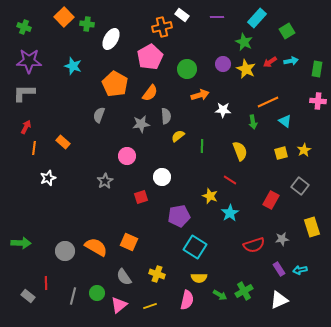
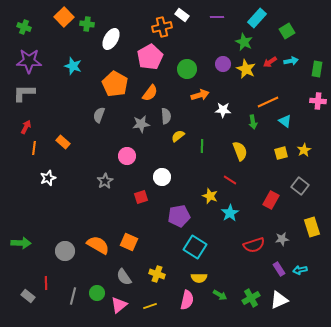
orange semicircle at (96, 247): moved 2 px right, 2 px up
green cross at (244, 291): moved 7 px right, 7 px down
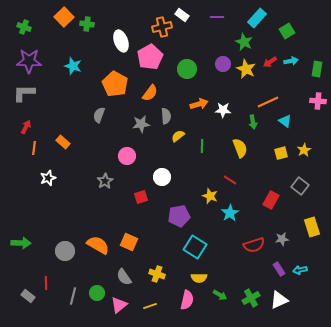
white ellipse at (111, 39): moved 10 px right, 2 px down; rotated 50 degrees counterclockwise
orange arrow at (200, 95): moved 1 px left, 9 px down
yellow semicircle at (240, 151): moved 3 px up
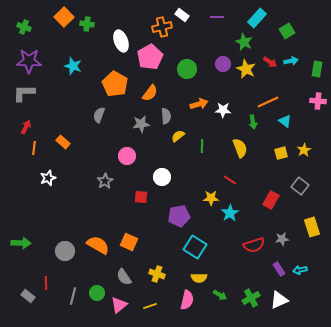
red arrow at (270, 62): rotated 112 degrees counterclockwise
yellow star at (210, 196): moved 1 px right, 2 px down; rotated 21 degrees counterclockwise
red square at (141, 197): rotated 24 degrees clockwise
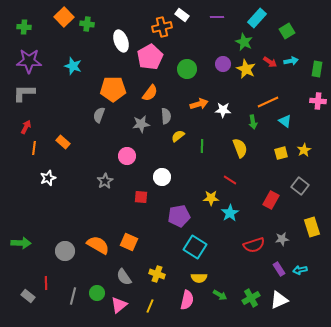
green cross at (24, 27): rotated 16 degrees counterclockwise
orange pentagon at (115, 84): moved 2 px left, 5 px down; rotated 30 degrees counterclockwise
yellow line at (150, 306): rotated 48 degrees counterclockwise
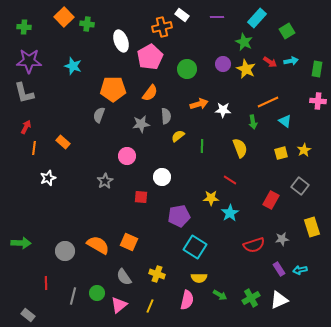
gray L-shape at (24, 93): rotated 105 degrees counterclockwise
gray rectangle at (28, 296): moved 19 px down
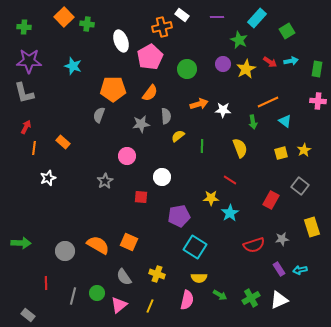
green star at (244, 42): moved 5 px left, 2 px up
yellow star at (246, 69): rotated 18 degrees clockwise
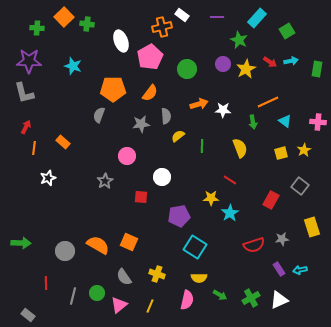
green cross at (24, 27): moved 13 px right, 1 px down
pink cross at (318, 101): moved 21 px down
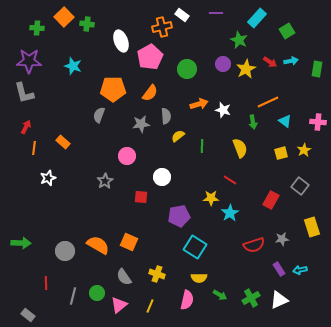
purple line at (217, 17): moved 1 px left, 4 px up
white star at (223, 110): rotated 14 degrees clockwise
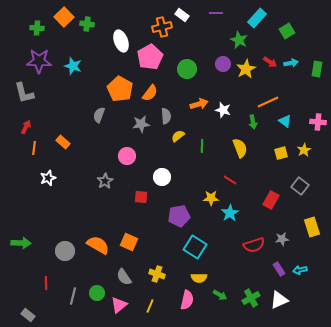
purple star at (29, 61): moved 10 px right
cyan arrow at (291, 61): moved 2 px down
orange pentagon at (113, 89): moved 7 px right; rotated 30 degrees clockwise
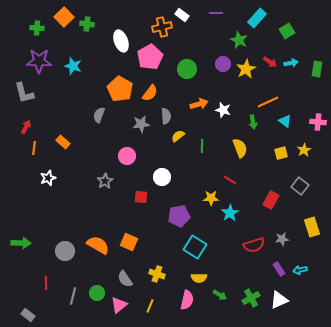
gray semicircle at (124, 277): moved 1 px right, 2 px down
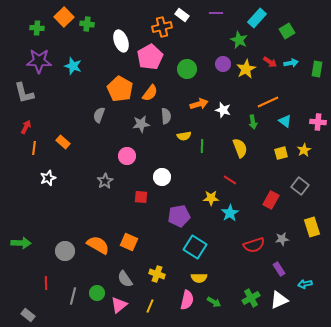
yellow semicircle at (178, 136): moved 6 px right; rotated 152 degrees counterclockwise
cyan arrow at (300, 270): moved 5 px right, 14 px down
green arrow at (220, 295): moved 6 px left, 7 px down
